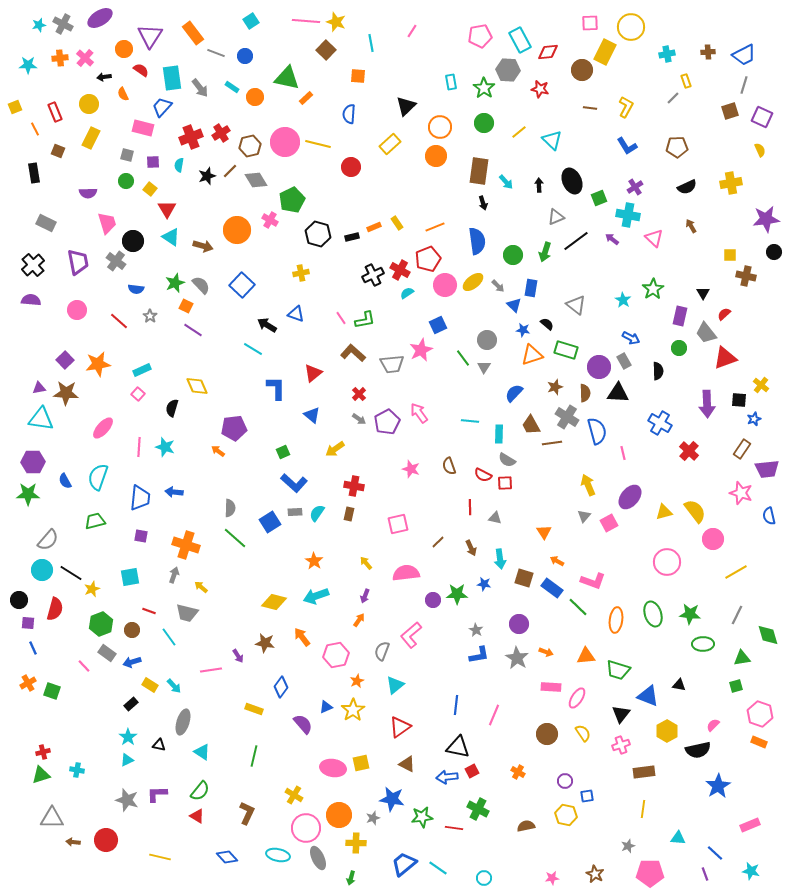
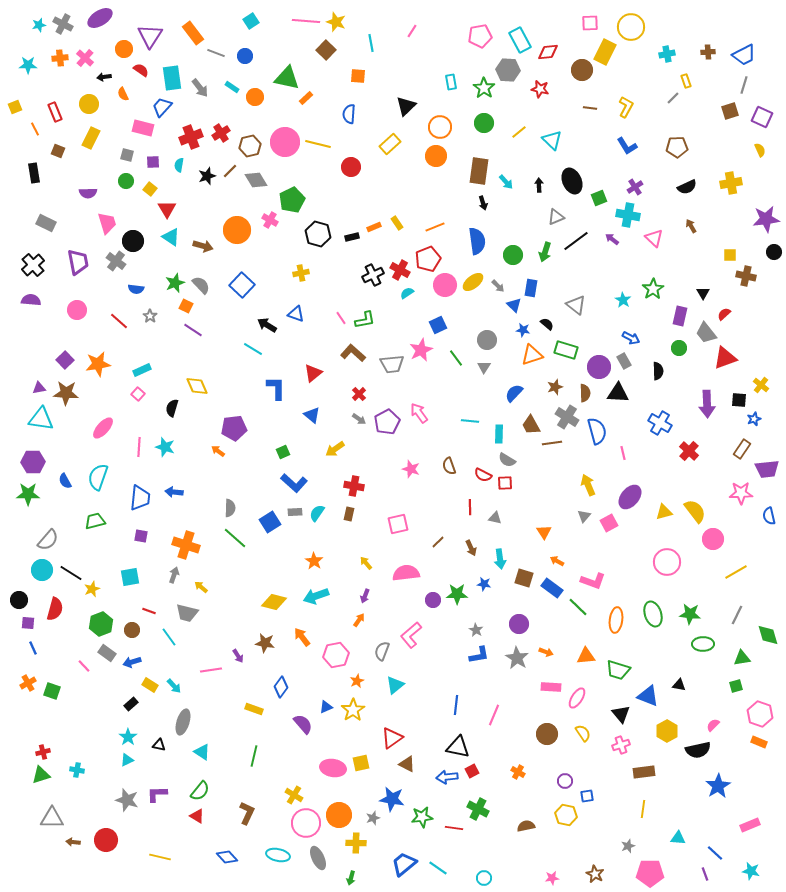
green line at (463, 358): moved 7 px left
pink star at (741, 493): rotated 20 degrees counterclockwise
black triangle at (621, 714): rotated 18 degrees counterclockwise
red triangle at (400, 727): moved 8 px left, 11 px down
pink circle at (306, 828): moved 5 px up
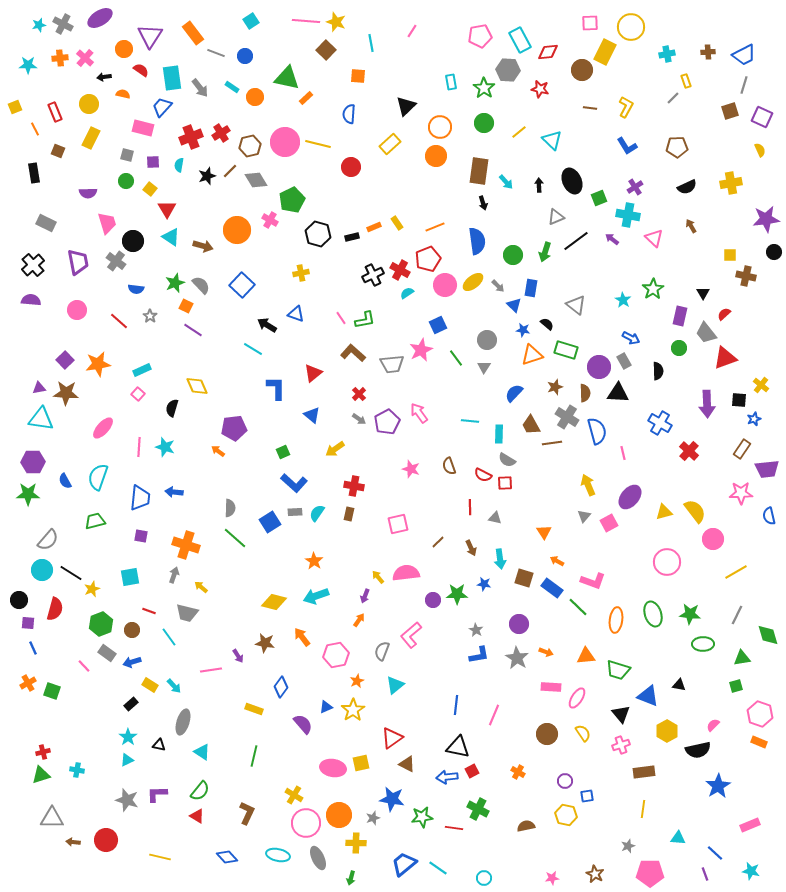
orange semicircle at (123, 94): rotated 128 degrees clockwise
yellow arrow at (366, 563): moved 12 px right, 14 px down
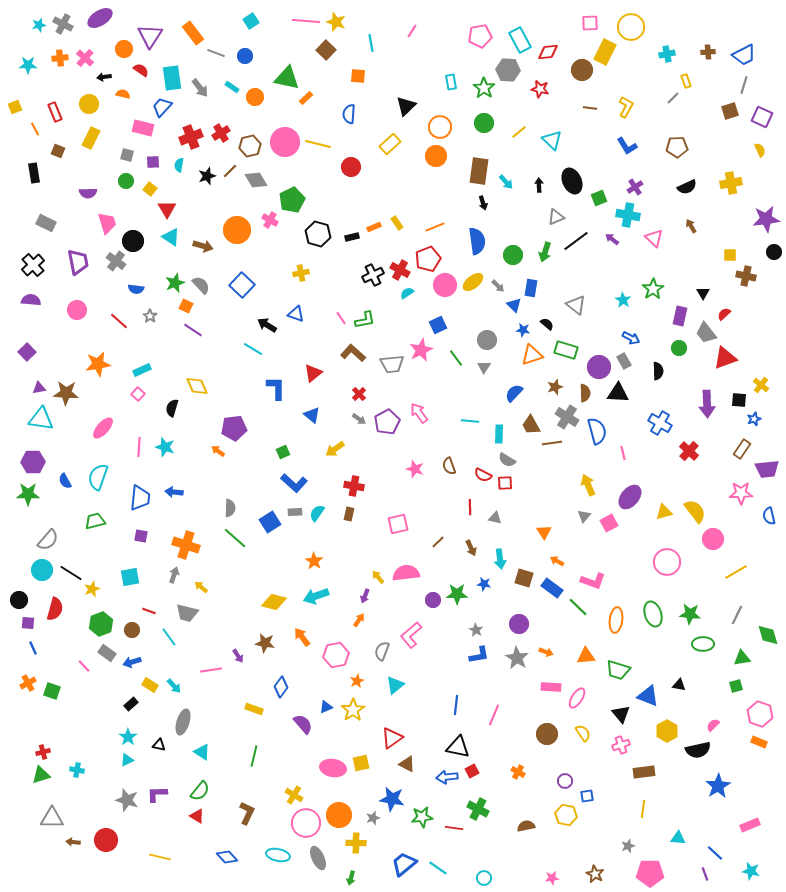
purple square at (65, 360): moved 38 px left, 8 px up
pink star at (411, 469): moved 4 px right
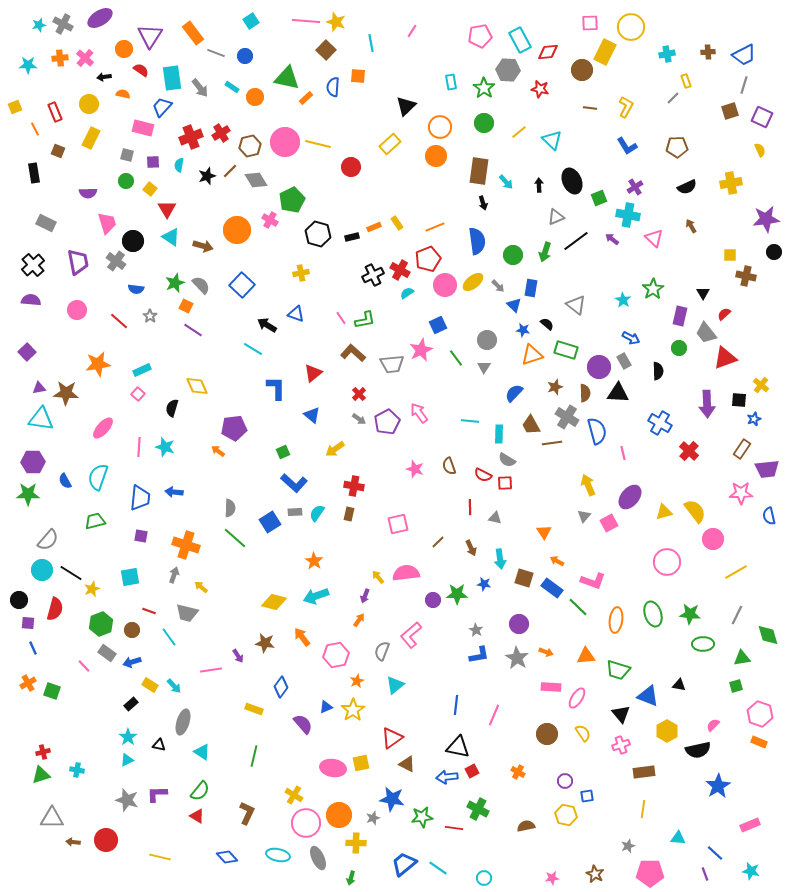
blue semicircle at (349, 114): moved 16 px left, 27 px up
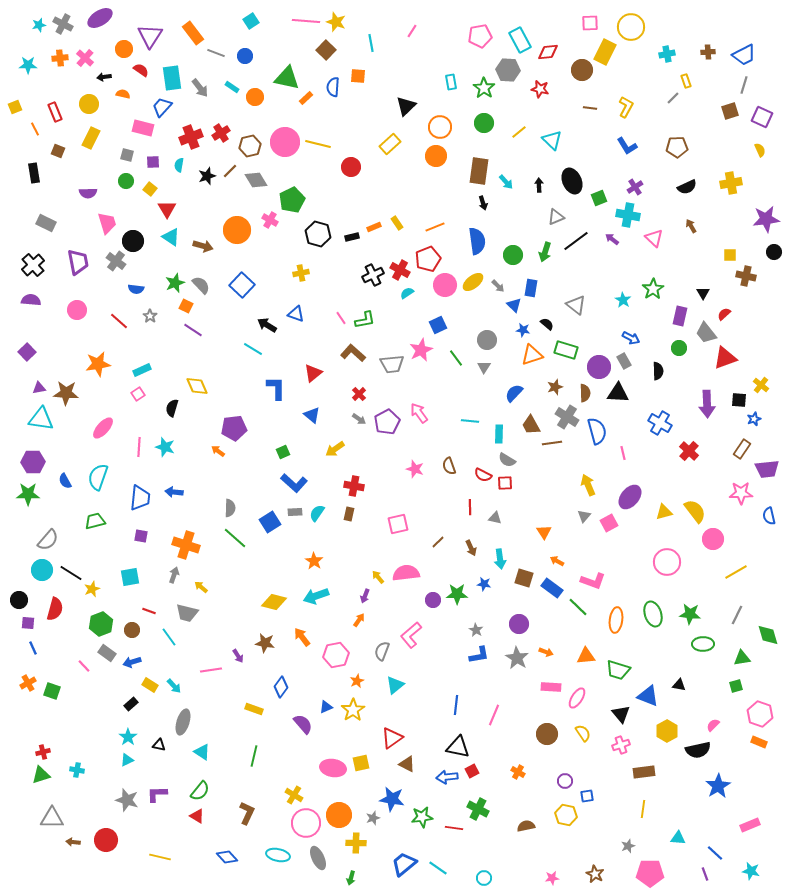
pink square at (138, 394): rotated 16 degrees clockwise
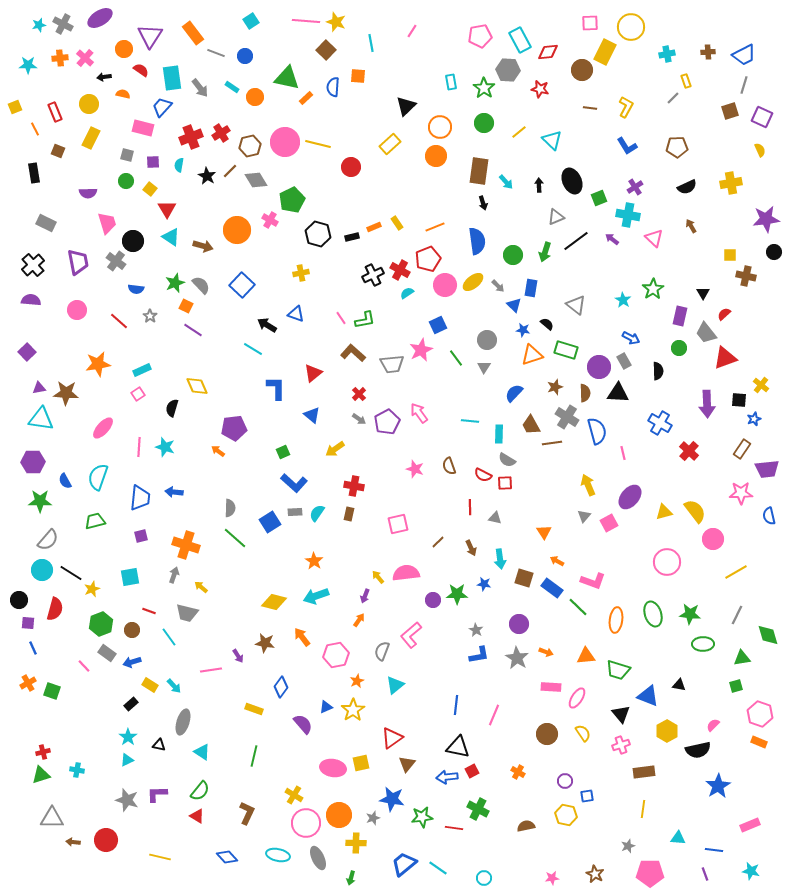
black star at (207, 176): rotated 24 degrees counterclockwise
green star at (28, 494): moved 12 px right, 7 px down
purple square at (141, 536): rotated 24 degrees counterclockwise
brown triangle at (407, 764): rotated 42 degrees clockwise
blue line at (715, 853): moved 1 px left, 3 px up; rotated 36 degrees counterclockwise
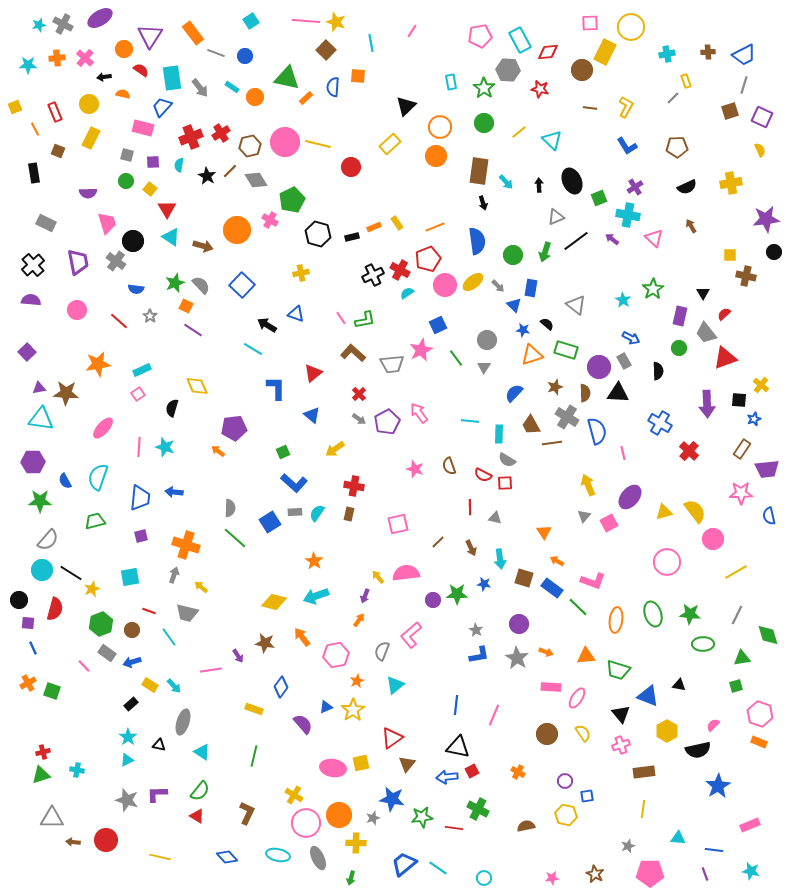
orange cross at (60, 58): moved 3 px left
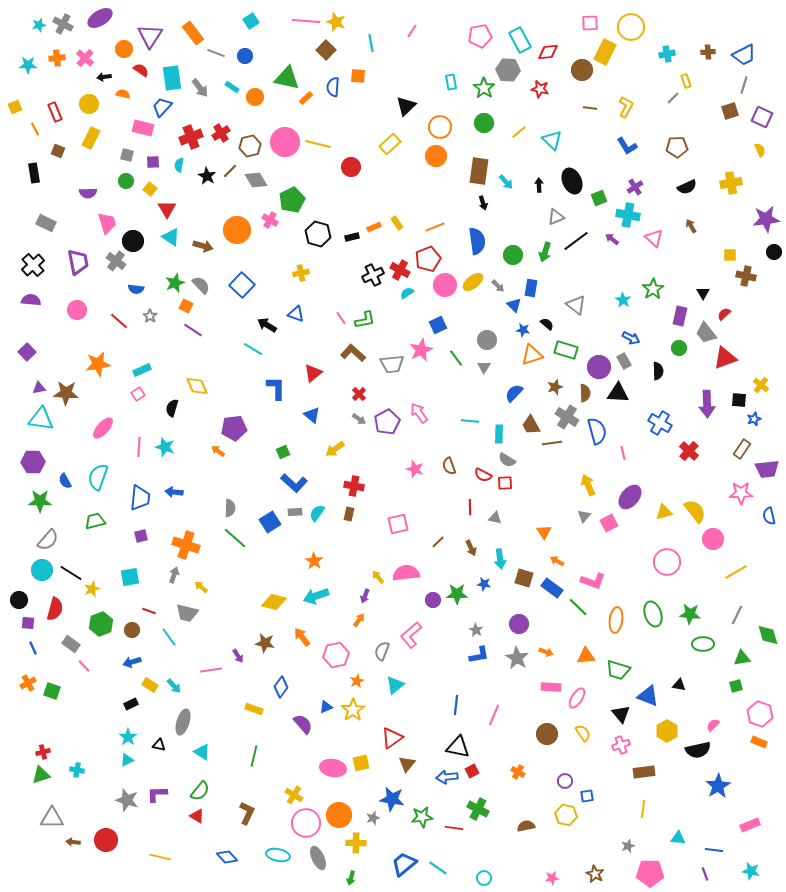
gray rectangle at (107, 653): moved 36 px left, 9 px up
black rectangle at (131, 704): rotated 16 degrees clockwise
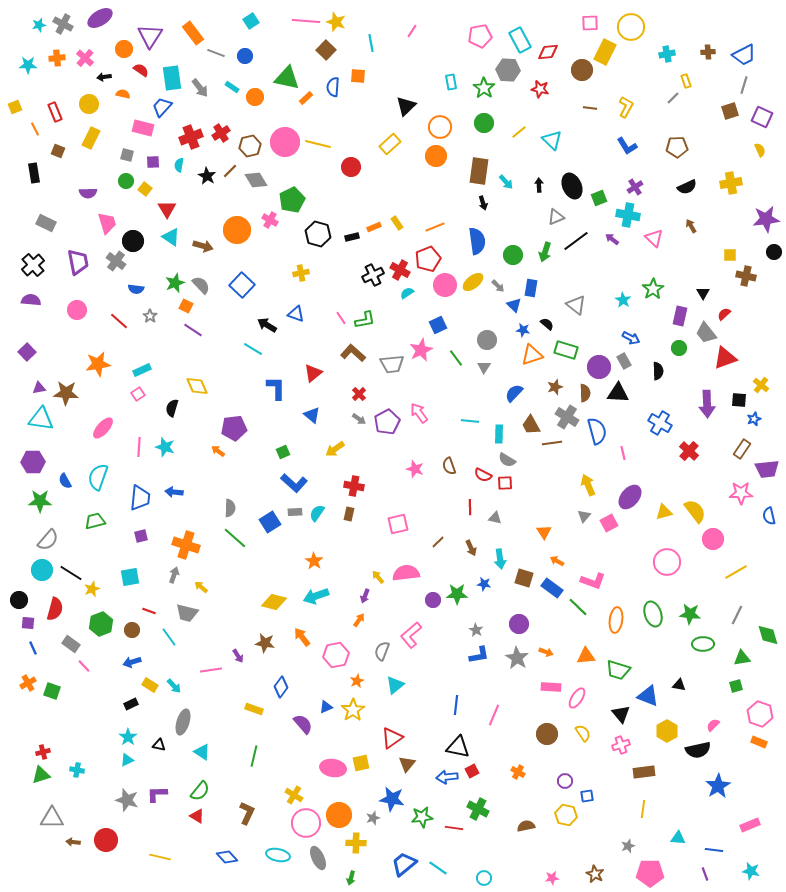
black ellipse at (572, 181): moved 5 px down
yellow square at (150, 189): moved 5 px left
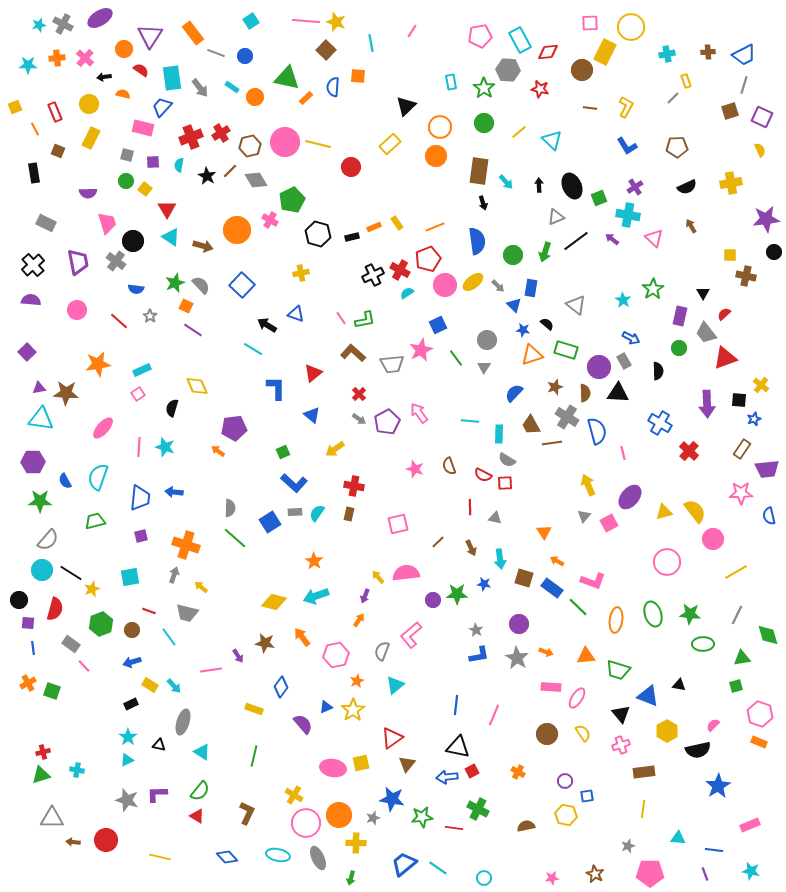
blue line at (33, 648): rotated 16 degrees clockwise
